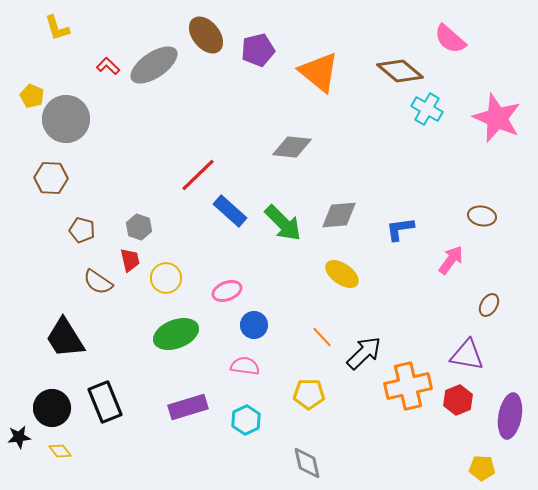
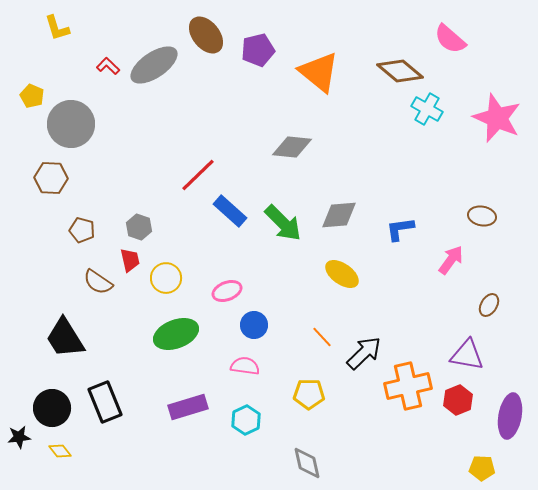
gray circle at (66, 119): moved 5 px right, 5 px down
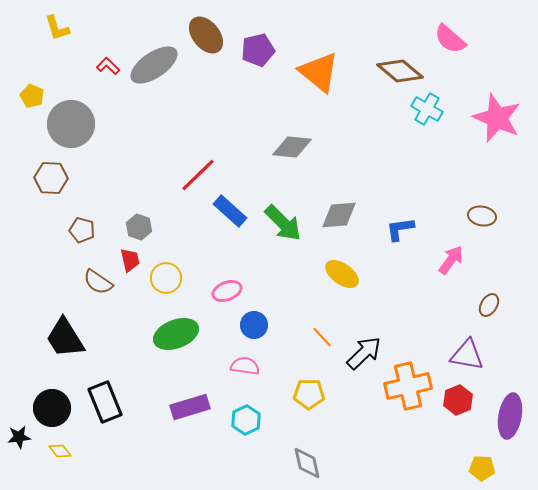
purple rectangle at (188, 407): moved 2 px right
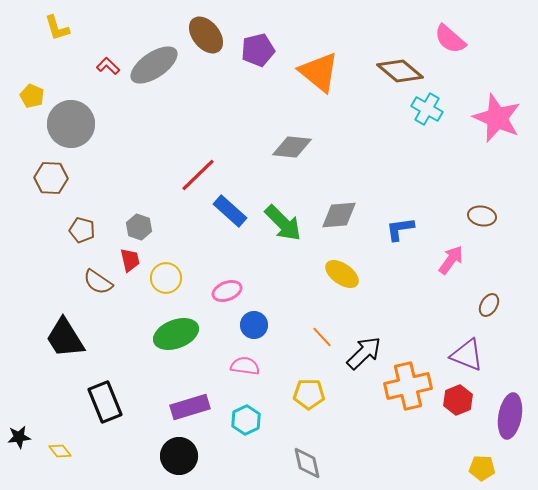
purple triangle at (467, 355): rotated 12 degrees clockwise
black circle at (52, 408): moved 127 px right, 48 px down
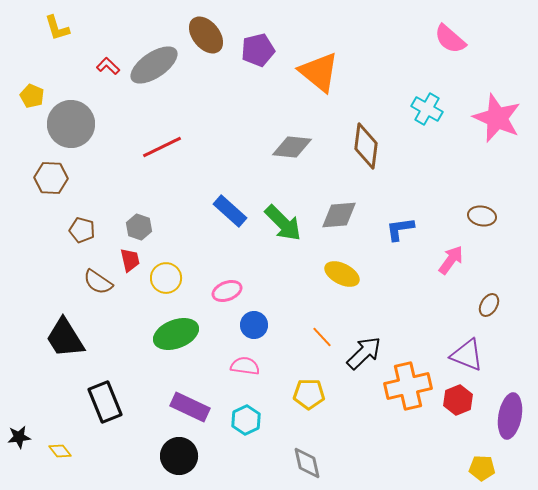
brown diamond at (400, 71): moved 34 px left, 75 px down; rotated 57 degrees clockwise
red line at (198, 175): moved 36 px left, 28 px up; rotated 18 degrees clockwise
yellow ellipse at (342, 274): rotated 8 degrees counterclockwise
purple rectangle at (190, 407): rotated 42 degrees clockwise
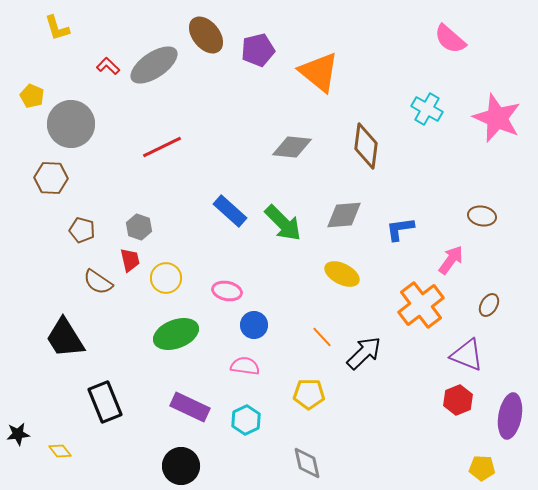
gray diamond at (339, 215): moved 5 px right
pink ellipse at (227, 291): rotated 32 degrees clockwise
orange cross at (408, 386): moved 13 px right, 81 px up; rotated 24 degrees counterclockwise
black star at (19, 437): moved 1 px left, 3 px up
black circle at (179, 456): moved 2 px right, 10 px down
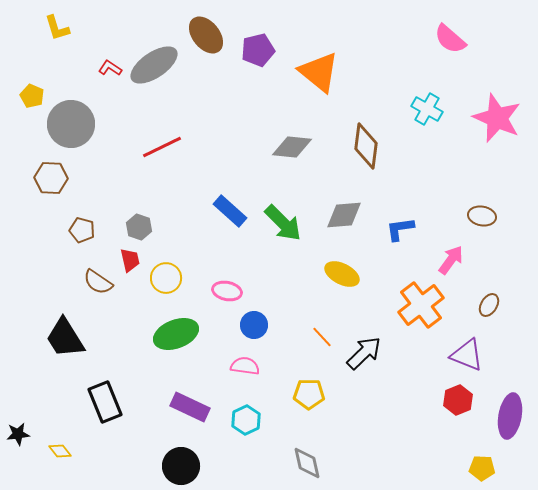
red L-shape at (108, 66): moved 2 px right, 2 px down; rotated 10 degrees counterclockwise
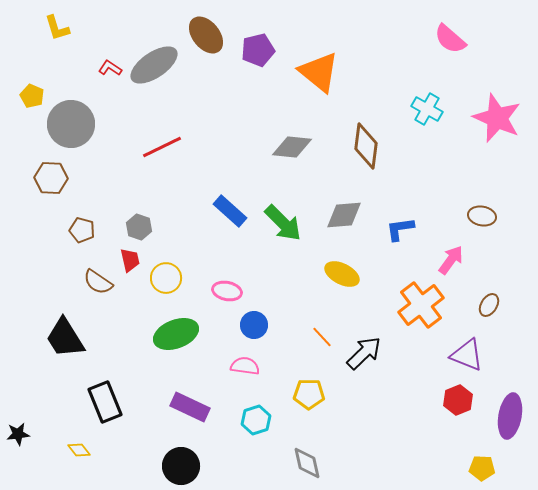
cyan hexagon at (246, 420): moved 10 px right; rotated 8 degrees clockwise
yellow diamond at (60, 451): moved 19 px right, 1 px up
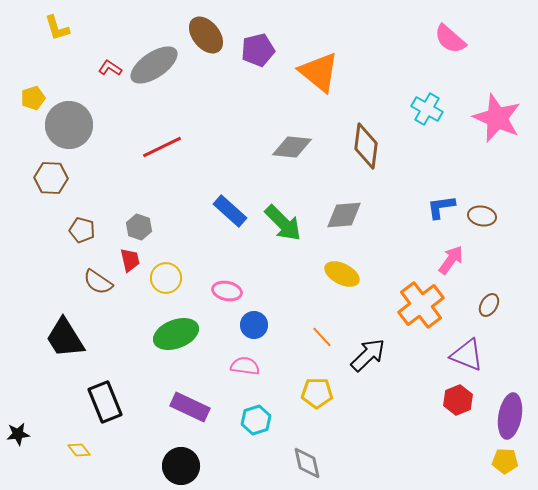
yellow pentagon at (32, 96): moved 1 px right, 2 px down; rotated 30 degrees clockwise
gray circle at (71, 124): moved 2 px left, 1 px down
blue L-shape at (400, 229): moved 41 px right, 22 px up
black arrow at (364, 353): moved 4 px right, 2 px down
yellow pentagon at (309, 394): moved 8 px right, 1 px up
yellow pentagon at (482, 468): moved 23 px right, 7 px up
